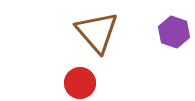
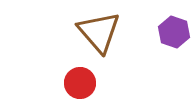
brown triangle: moved 2 px right
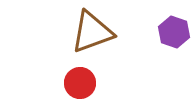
brown triangle: moved 7 px left; rotated 51 degrees clockwise
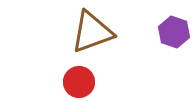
red circle: moved 1 px left, 1 px up
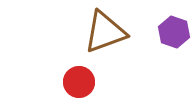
brown triangle: moved 13 px right
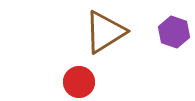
brown triangle: rotated 12 degrees counterclockwise
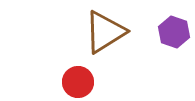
red circle: moved 1 px left
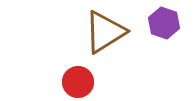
purple hexagon: moved 10 px left, 9 px up
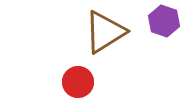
purple hexagon: moved 2 px up
